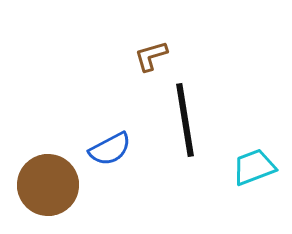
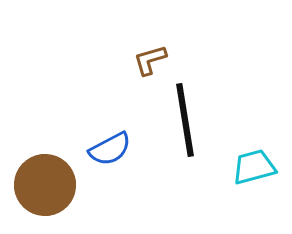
brown L-shape: moved 1 px left, 4 px down
cyan trapezoid: rotated 6 degrees clockwise
brown circle: moved 3 px left
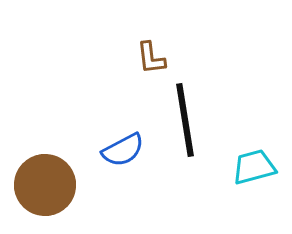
brown L-shape: moved 1 px right, 2 px up; rotated 81 degrees counterclockwise
blue semicircle: moved 13 px right, 1 px down
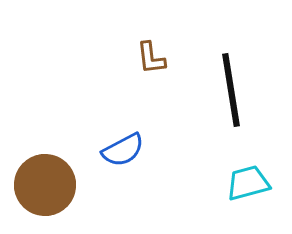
black line: moved 46 px right, 30 px up
cyan trapezoid: moved 6 px left, 16 px down
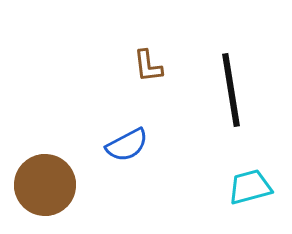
brown L-shape: moved 3 px left, 8 px down
blue semicircle: moved 4 px right, 5 px up
cyan trapezoid: moved 2 px right, 4 px down
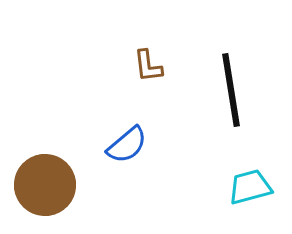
blue semicircle: rotated 12 degrees counterclockwise
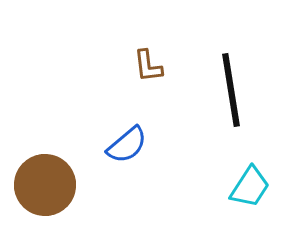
cyan trapezoid: rotated 138 degrees clockwise
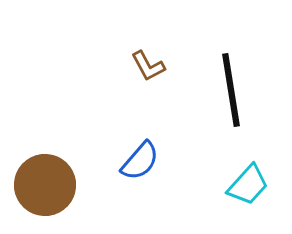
brown L-shape: rotated 21 degrees counterclockwise
blue semicircle: moved 13 px right, 16 px down; rotated 9 degrees counterclockwise
cyan trapezoid: moved 2 px left, 2 px up; rotated 9 degrees clockwise
